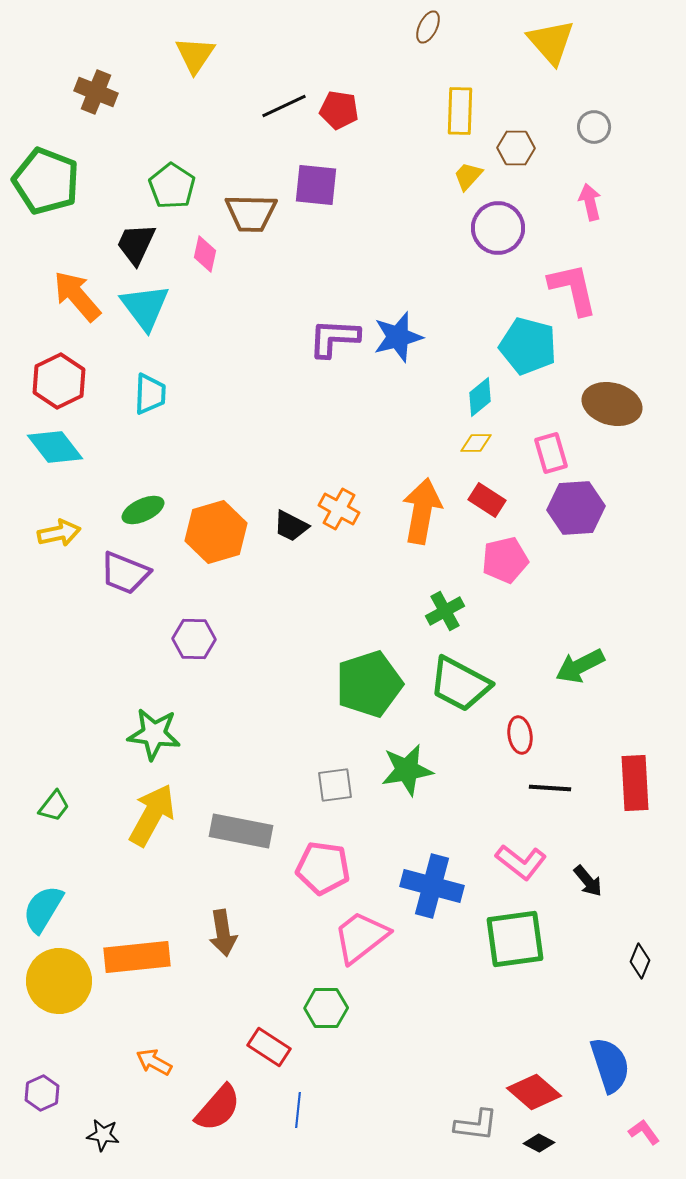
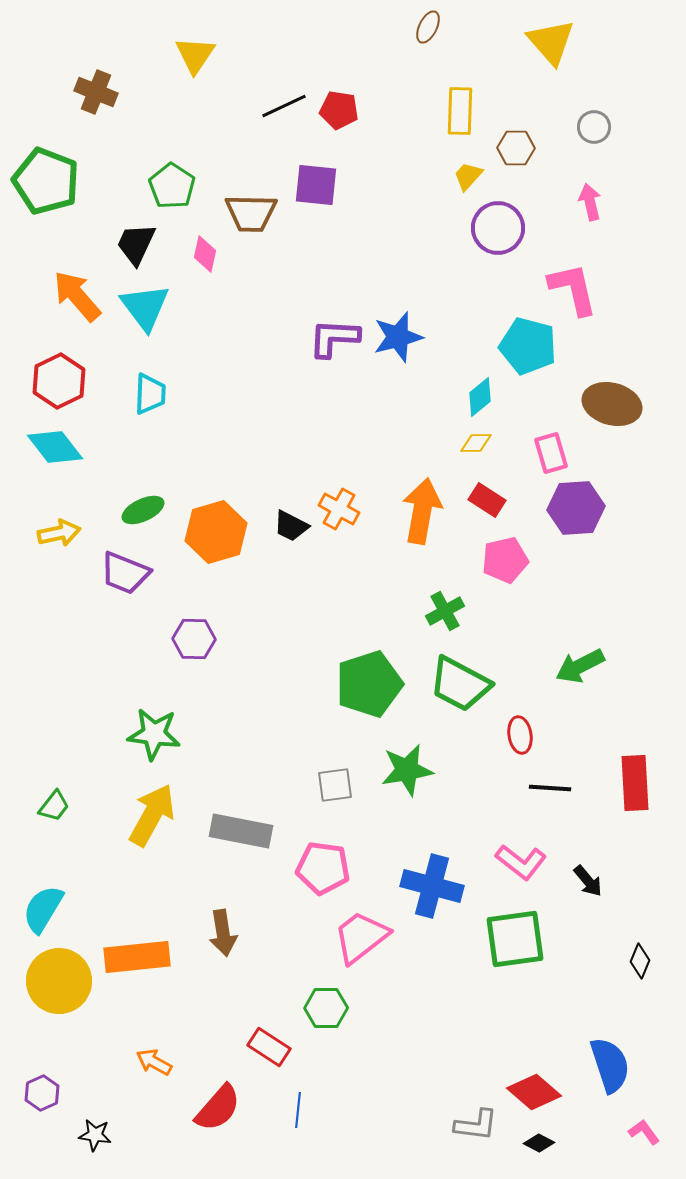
black star at (103, 1135): moved 8 px left
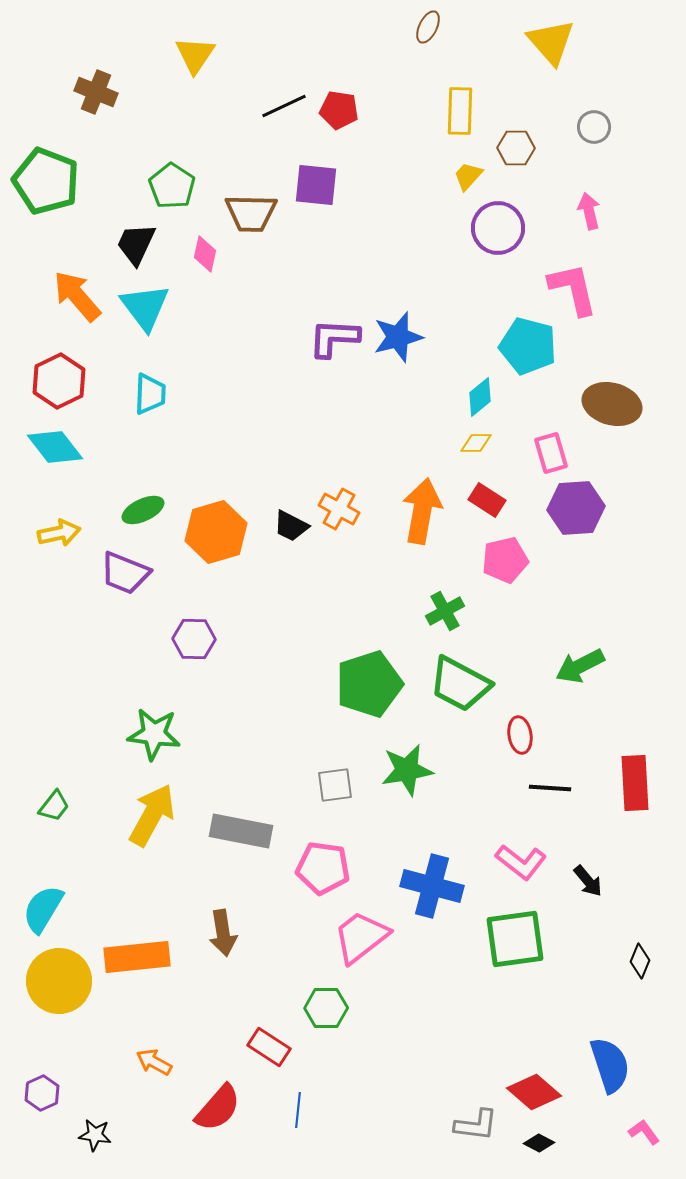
pink arrow at (590, 202): moved 1 px left, 9 px down
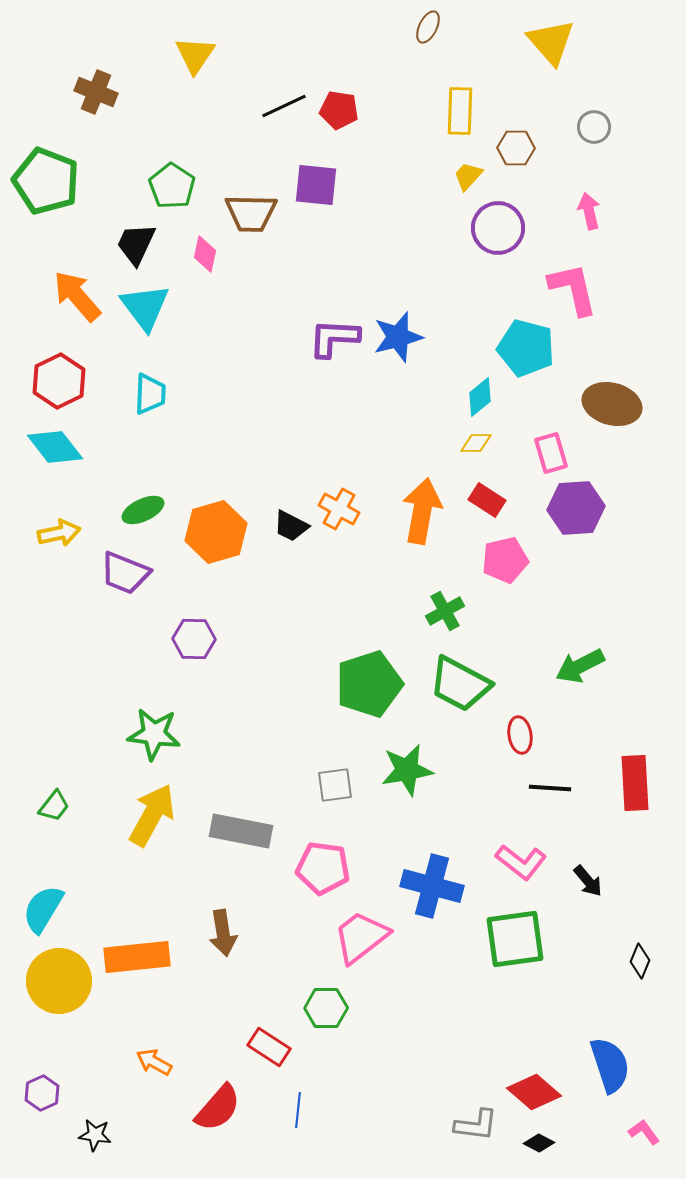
cyan pentagon at (528, 346): moved 2 px left, 2 px down
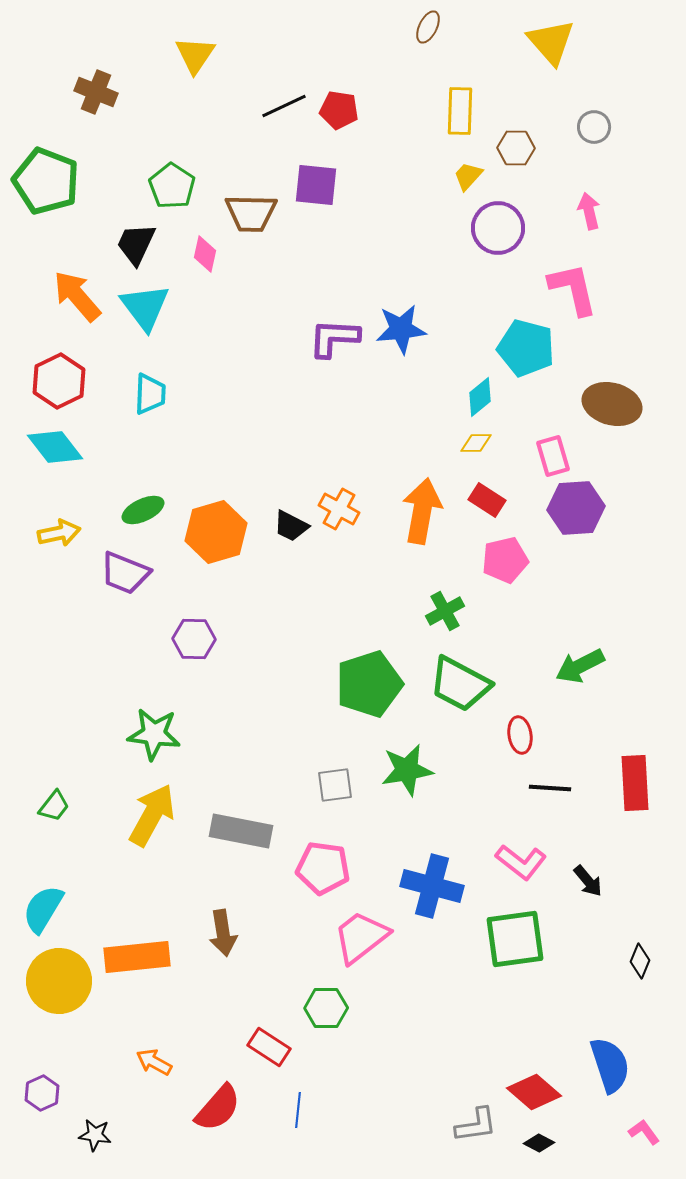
blue star at (398, 337): moved 3 px right, 8 px up; rotated 9 degrees clockwise
pink rectangle at (551, 453): moved 2 px right, 3 px down
gray L-shape at (476, 1125): rotated 15 degrees counterclockwise
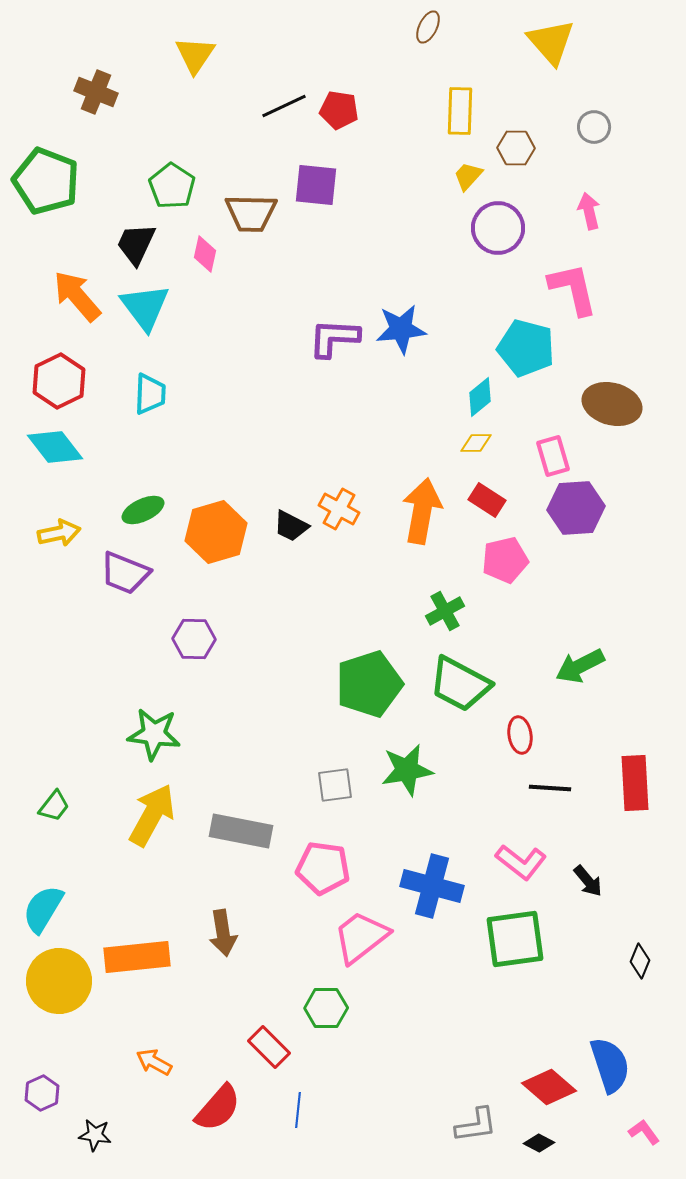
red rectangle at (269, 1047): rotated 12 degrees clockwise
red diamond at (534, 1092): moved 15 px right, 5 px up
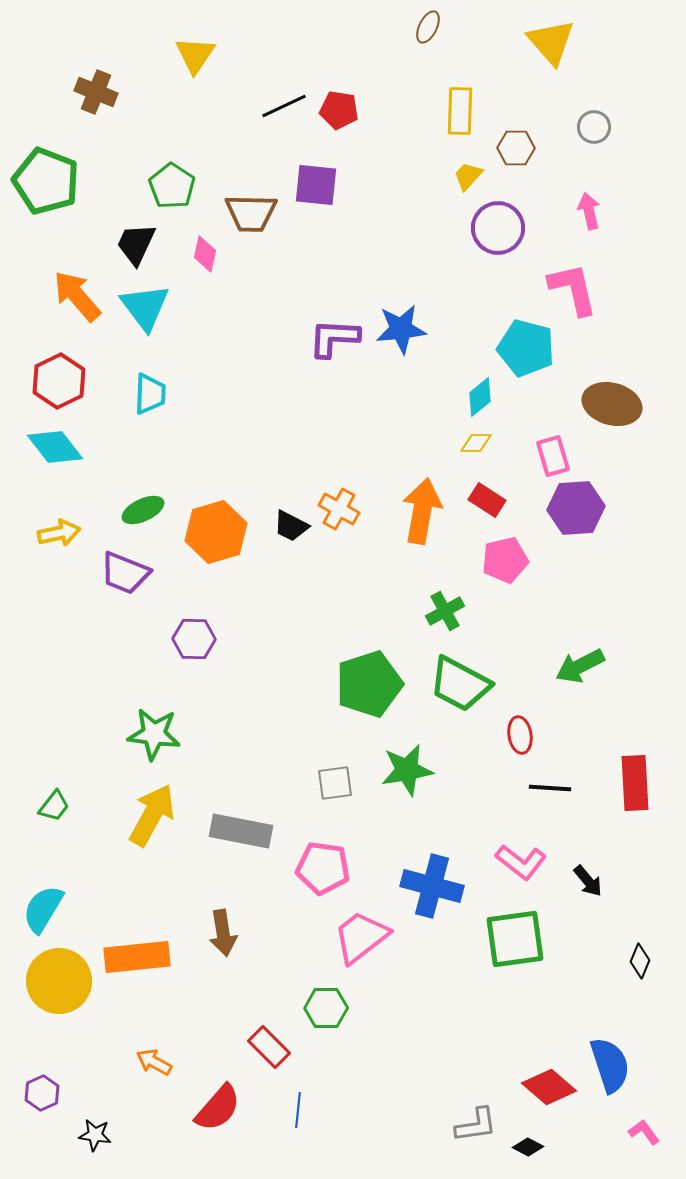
gray square at (335, 785): moved 2 px up
black diamond at (539, 1143): moved 11 px left, 4 px down
